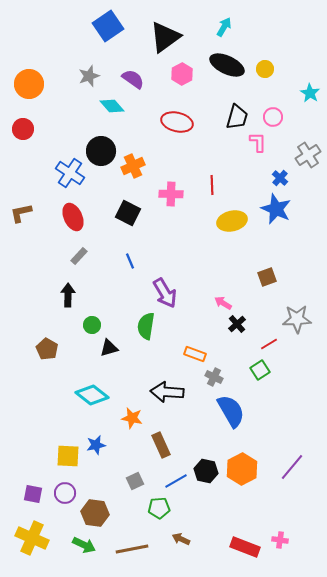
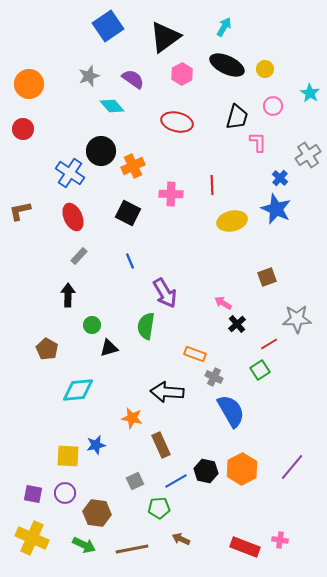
pink circle at (273, 117): moved 11 px up
brown L-shape at (21, 213): moved 1 px left, 2 px up
cyan diamond at (92, 395): moved 14 px left, 5 px up; rotated 44 degrees counterclockwise
brown hexagon at (95, 513): moved 2 px right
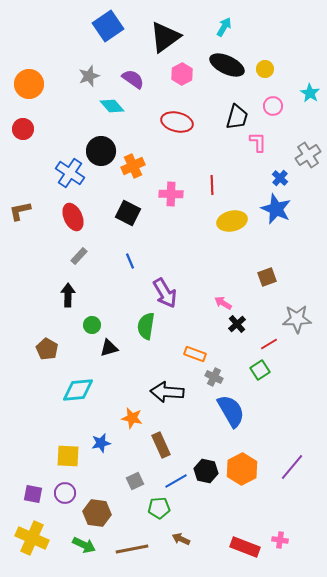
blue star at (96, 445): moved 5 px right, 2 px up
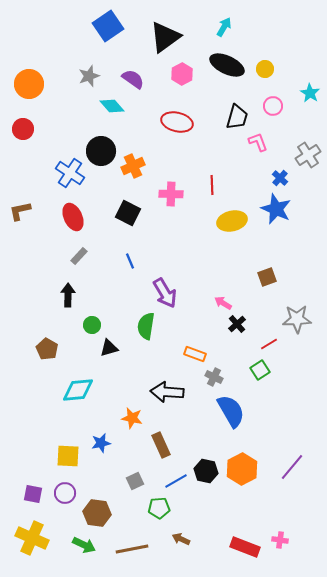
pink L-shape at (258, 142): rotated 20 degrees counterclockwise
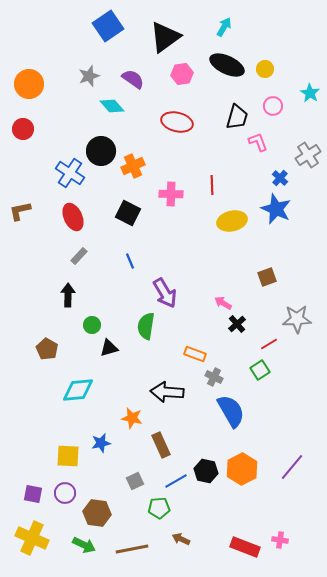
pink hexagon at (182, 74): rotated 20 degrees clockwise
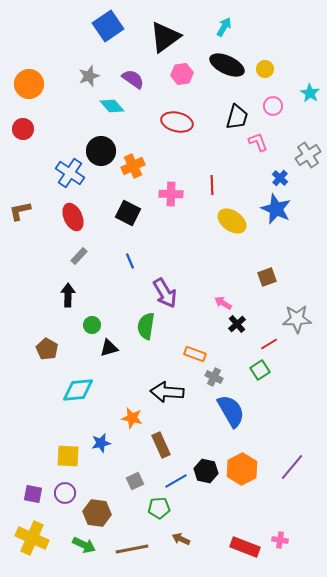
yellow ellipse at (232, 221): rotated 48 degrees clockwise
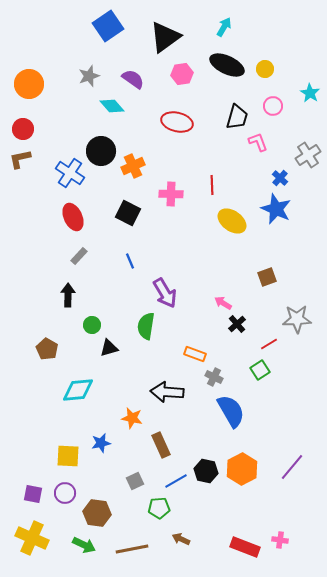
brown L-shape at (20, 211): moved 52 px up
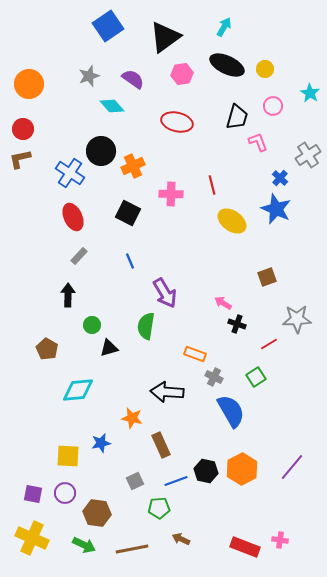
red line at (212, 185): rotated 12 degrees counterclockwise
black cross at (237, 324): rotated 30 degrees counterclockwise
green square at (260, 370): moved 4 px left, 7 px down
blue line at (176, 481): rotated 10 degrees clockwise
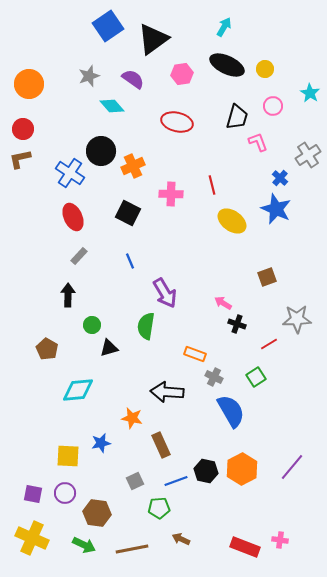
black triangle at (165, 37): moved 12 px left, 2 px down
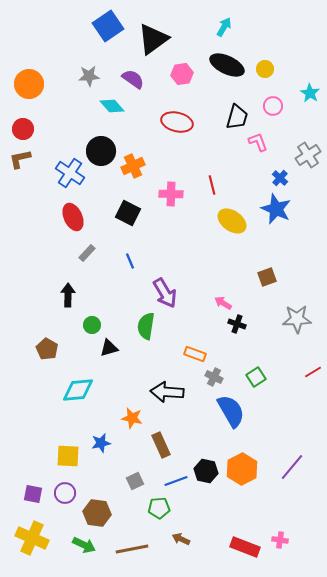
gray star at (89, 76): rotated 15 degrees clockwise
gray rectangle at (79, 256): moved 8 px right, 3 px up
red line at (269, 344): moved 44 px right, 28 px down
